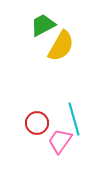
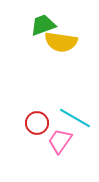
green trapezoid: rotated 8 degrees clockwise
yellow semicircle: moved 4 px up; rotated 68 degrees clockwise
cyan line: moved 1 px right, 1 px up; rotated 44 degrees counterclockwise
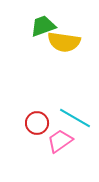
green trapezoid: moved 1 px down
yellow semicircle: moved 3 px right
pink trapezoid: rotated 20 degrees clockwise
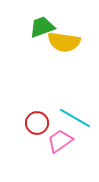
green trapezoid: moved 1 px left, 1 px down
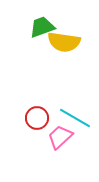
red circle: moved 5 px up
pink trapezoid: moved 4 px up; rotated 8 degrees counterclockwise
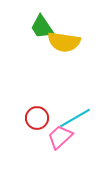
green trapezoid: rotated 104 degrees counterclockwise
cyan line: rotated 60 degrees counterclockwise
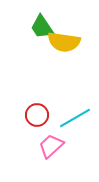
red circle: moved 3 px up
pink trapezoid: moved 9 px left, 9 px down
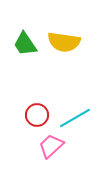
green trapezoid: moved 17 px left, 17 px down
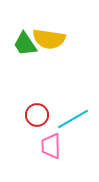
yellow semicircle: moved 15 px left, 3 px up
cyan line: moved 2 px left, 1 px down
pink trapezoid: rotated 48 degrees counterclockwise
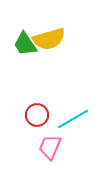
yellow semicircle: rotated 24 degrees counterclockwise
pink trapezoid: moved 1 px left, 1 px down; rotated 24 degrees clockwise
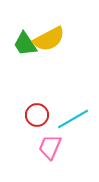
yellow semicircle: rotated 12 degrees counterclockwise
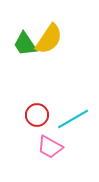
yellow semicircle: rotated 28 degrees counterclockwise
pink trapezoid: rotated 84 degrees counterclockwise
